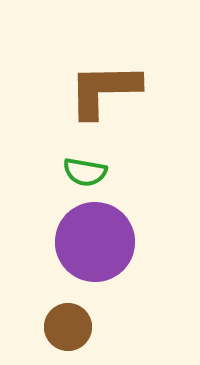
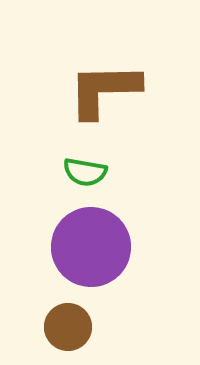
purple circle: moved 4 px left, 5 px down
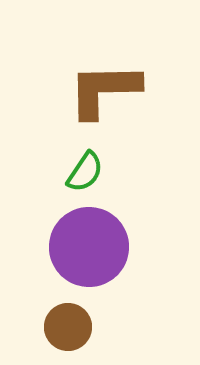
green semicircle: rotated 66 degrees counterclockwise
purple circle: moved 2 px left
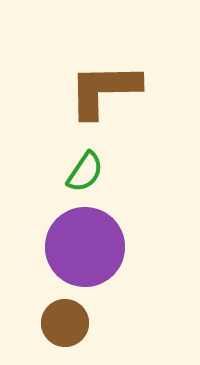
purple circle: moved 4 px left
brown circle: moved 3 px left, 4 px up
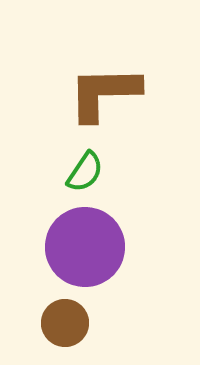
brown L-shape: moved 3 px down
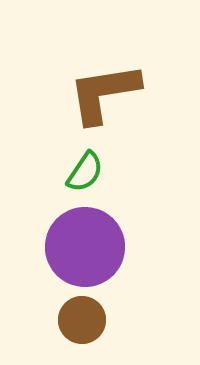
brown L-shape: rotated 8 degrees counterclockwise
brown circle: moved 17 px right, 3 px up
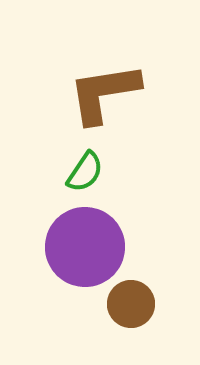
brown circle: moved 49 px right, 16 px up
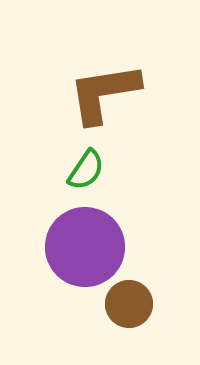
green semicircle: moved 1 px right, 2 px up
brown circle: moved 2 px left
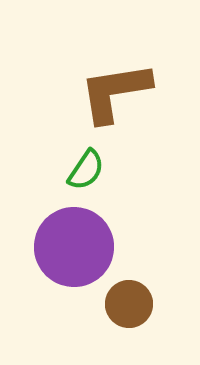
brown L-shape: moved 11 px right, 1 px up
purple circle: moved 11 px left
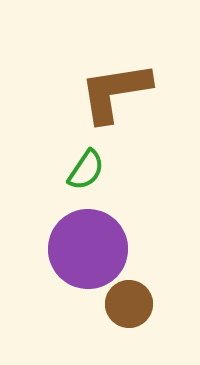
purple circle: moved 14 px right, 2 px down
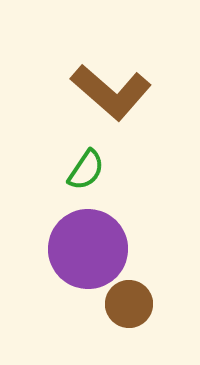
brown L-shape: moved 4 px left; rotated 130 degrees counterclockwise
